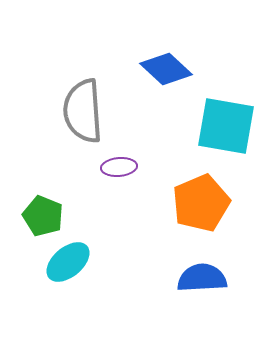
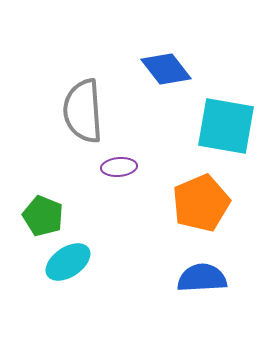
blue diamond: rotated 9 degrees clockwise
cyan ellipse: rotated 6 degrees clockwise
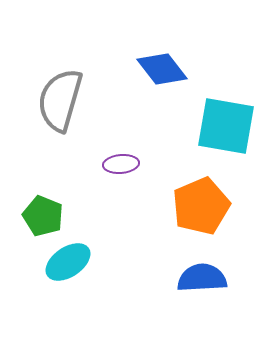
blue diamond: moved 4 px left
gray semicircle: moved 23 px left, 11 px up; rotated 20 degrees clockwise
purple ellipse: moved 2 px right, 3 px up
orange pentagon: moved 3 px down
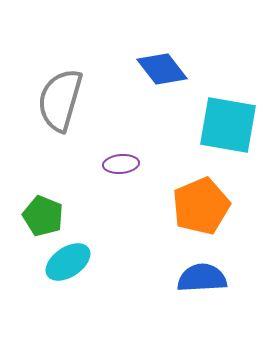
cyan square: moved 2 px right, 1 px up
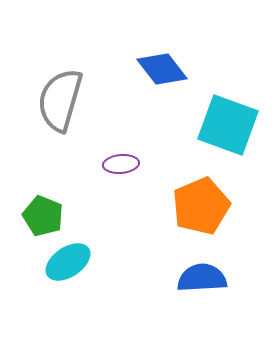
cyan square: rotated 10 degrees clockwise
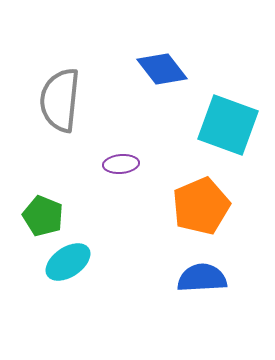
gray semicircle: rotated 10 degrees counterclockwise
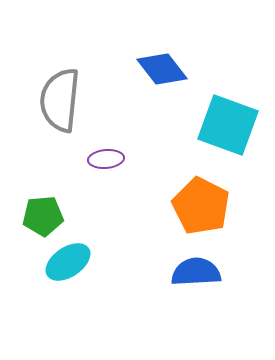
purple ellipse: moved 15 px left, 5 px up
orange pentagon: rotated 22 degrees counterclockwise
green pentagon: rotated 27 degrees counterclockwise
blue semicircle: moved 6 px left, 6 px up
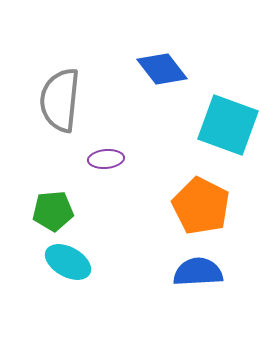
green pentagon: moved 10 px right, 5 px up
cyan ellipse: rotated 63 degrees clockwise
blue semicircle: moved 2 px right
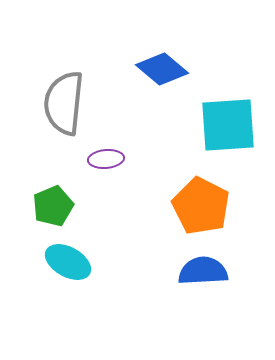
blue diamond: rotated 12 degrees counterclockwise
gray semicircle: moved 4 px right, 3 px down
cyan square: rotated 24 degrees counterclockwise
green pentagon: moved 5 px up; rotated 18 degrees counterclockwise
blue semicircle: moved 5 px right, 1 px up
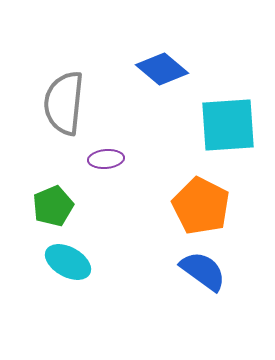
blue semicircle: rotated 39 degrees clockwise
